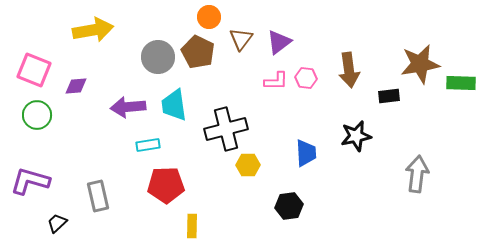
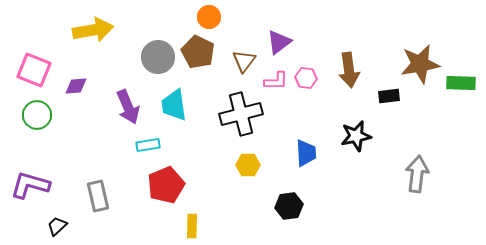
brown triangle: moved 3 px right, 22 px down
purple arrow: rotated 108 degrees counterclockwise
black cross: moved 15 px right, 15 px up
purple L-shape: moved 4 px down
red pentagon: rotated 21 degrees counterclockwise
black trapezoid: moved 3 px down
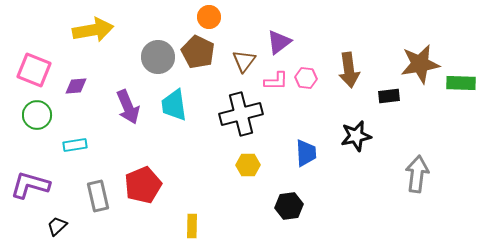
cyan rectangle: moved 73 px left
red pentagon: moved 23 px left
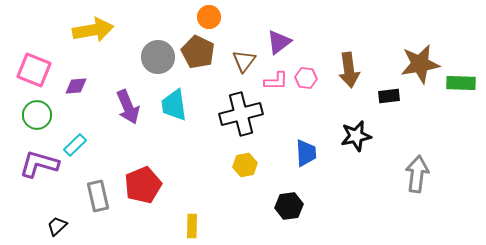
cyan rectangle: rotated 35 degrees counterclockwise
yellow hexagon: moved 3 px left; rotated 10 degrees counterclockwise
purple L-shape: moved 9 px right, 21 px up
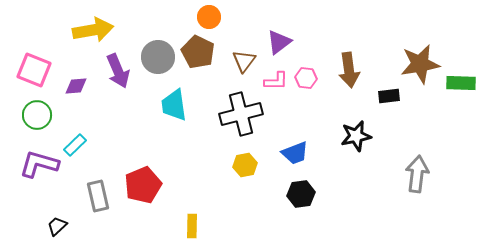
purple arrow: moved 10 px left, 36 px up
blue trapezoid: moved 11 px left; rotated 72 degrees clockwise
black hexagon: moved 12 px right, 12 px up
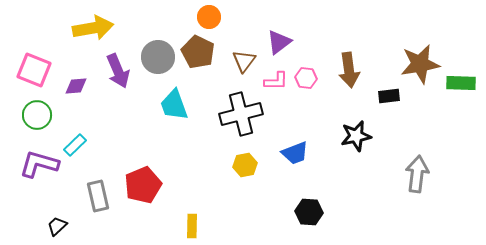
yellow arrow: moved 2 px up
cyan trapezoid: rotated 12 degrees counterclockwise
black hexagon: moved 8 px right, 18 px down; rotated 12 degrees clockwise
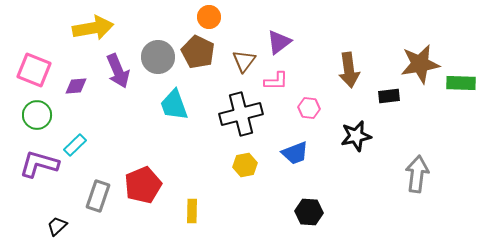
pink hexagon: moved 3 px right, 30 px down
gray rectangle: rotated 32 degrees clockwise
yellow rectangle: moved 15 px up
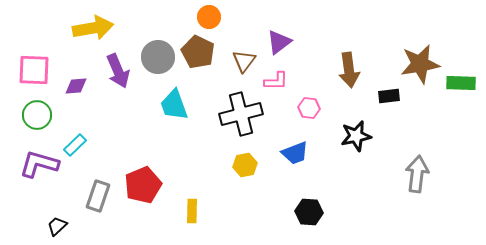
pink square: rotated 20 degrees counterclockwise
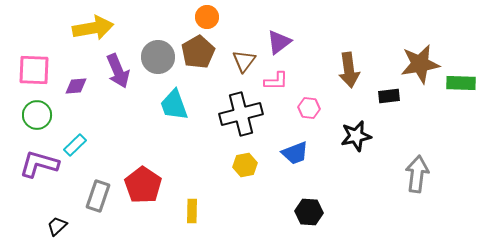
orange circle: moved 2 px left
brown pentagon: rotated 16 degrees clockwise
red pentagon: rotated 15 degrees counterclockwise
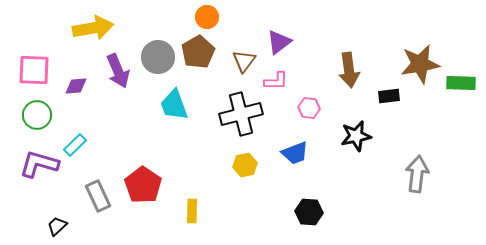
gray rectangle: rotated 44 degrees counterclockwise
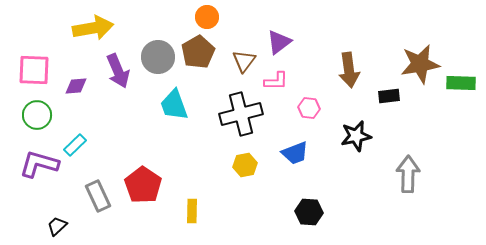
gray arrow: moved 9 px left; rotated 6 degrees counterclockwise
